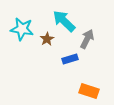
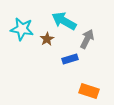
cyan arrow: rotated 15 degrees counterclockwise
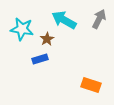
cyan arrow: moved 1 px up
gray arrow: moved 12 px right, 20 px up
blue rectangle: moved 30 px left
orange rectangle: moved 2 px right, 6 px up
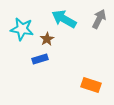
cyan arrow: moved 1 px up
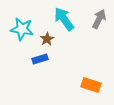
cyan arrow: rotated 25 degrees clockwise
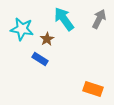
blue rectangle: rotated 49 degrees clockwise
orange rectangle: moved 2 px right, 4 px down
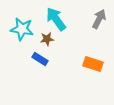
cyan arrow: moved 8 px left
brown star: rotated 24 degrees clockwise
orange rectangle: moved 25 px up
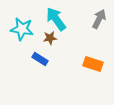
brown star: moved 3 px right, 1 px up
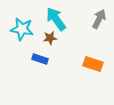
blue rectangle: rotated 14 degrees counterclockwise
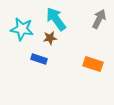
blue rectangle: moved 1 px left
